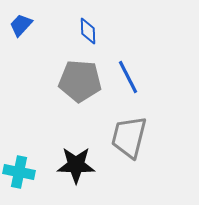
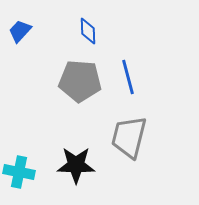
blue trapezoid: moved 1 px left, 6 px down
blue line: rotated 12 degrees clockwise
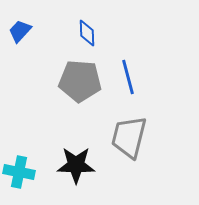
blue diamond: moved 1 px left, 2 px down
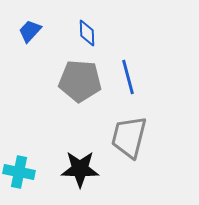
blue trapezoid: moved 10 px right
black star: moved 4 px right, 4 px down
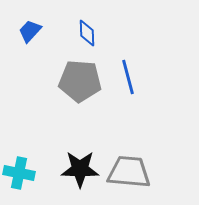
gray trapezoid: moved 35 px down; rotated 81 degrees clockwise
cyan cross: moved 1 px down
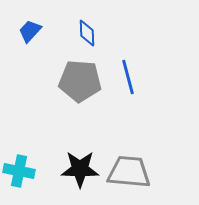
cyan cross: moved 2 px up
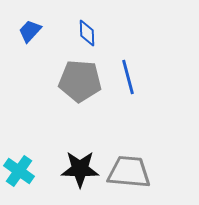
cyan cross: rotated 24 degrees clockwise
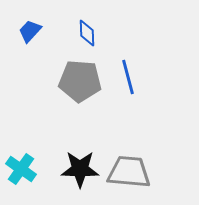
cyan cross: moved 2 px right, 2 px up
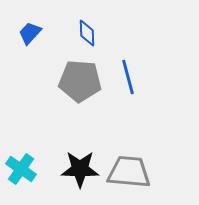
blue trapezoid: moved 2 px down
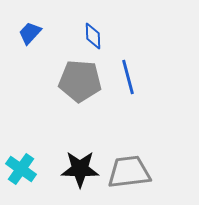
blue diamond: moved 6 px right, 3 px down
gray trapezoid: rotated 12 degrees counterclockwise
